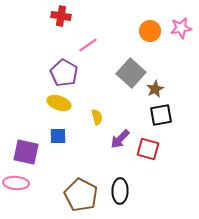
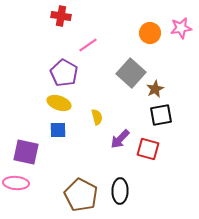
orange circle: moved 2 px down
blue square: moved 6 px up
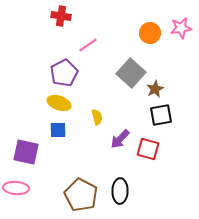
purple pentagon: rotated 16 degrees clockwise
pink ellipse: moved 5 px down
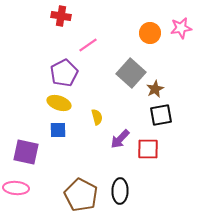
red square: rotated 15 degrees counterclockwise
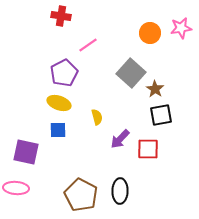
brown star: rotated 12 degrees counterclockwise
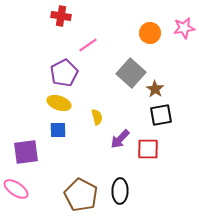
pink star: moved 3 px right
purple square: rotated 20 degrees counterclockwise
pink ellipse: moved 1 px down; rotated 30 degrees clockwise
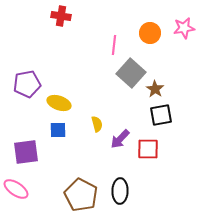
pink line: moved 26 px right; rotated 48 degrees counterclockwise
purple pentagon: moved 37 px left, 11 px down; rotated 16 degrees clockwise
yellow semicircle: moved 7 px down
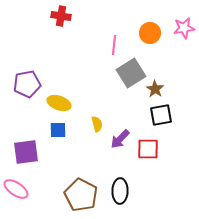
gray square: rotated 16 degrees clockwise
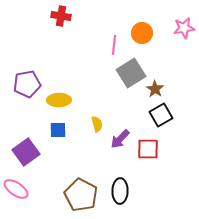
orange circle: moved 8 px left
yellow ellipse: moved 3 px up; rotated 20 degrees counterclockwise
black square: rotated 20 degrees counterclockwise
purple square: rotated 28 degrees counterclockwise
